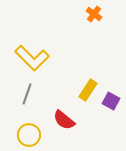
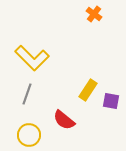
purple square: rotated 18 degrees counterclockwise
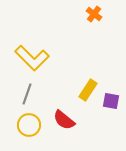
yellow circle: moved 10 px up
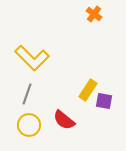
purple square: moved 7 px left
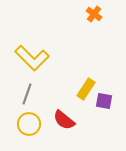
yellow rectangle: moved 2 px left, 1 px up
yellow circle: moved 1 px up
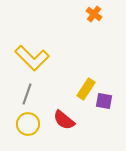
yellow circle: moved 1 px left
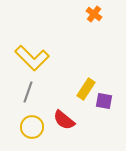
gray line: moved 1 px right, 2 px up
yellow circle: moved 4 px right, 3 px down
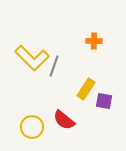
orange cross: moved 27 px down; rotated 35 degrees counterclockwise
gray line: moved 26 px right, 26 px up
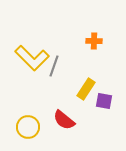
yellow circle: moved 4 px left
